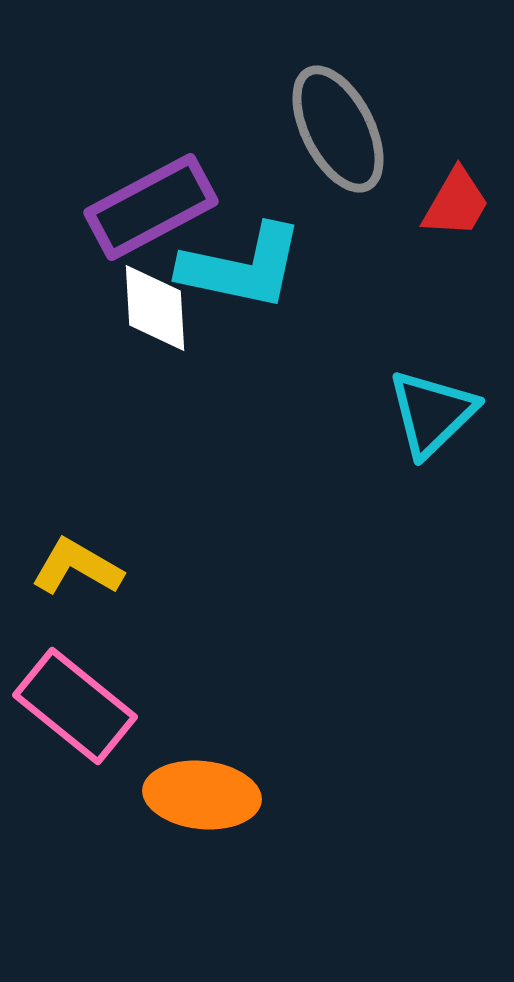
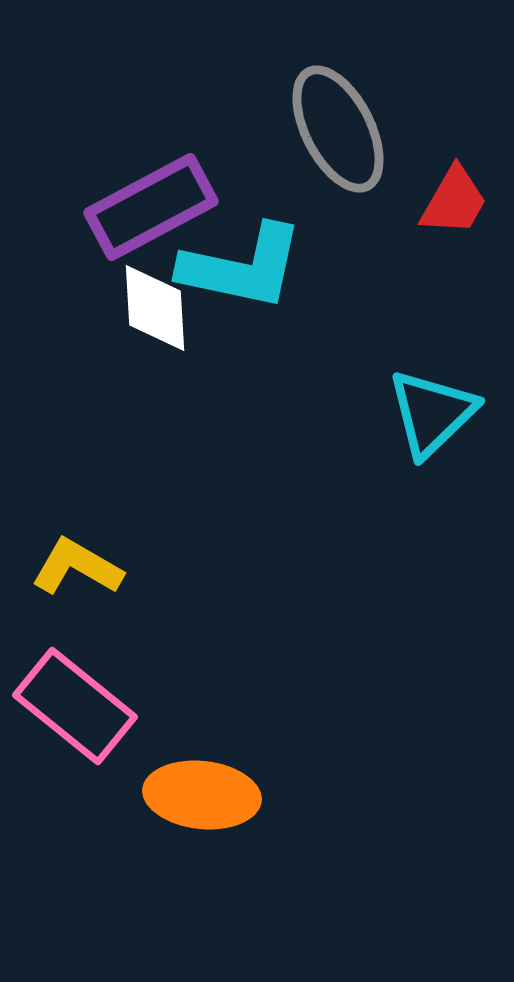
red trapezoid: moved 2 px left, 2 px up
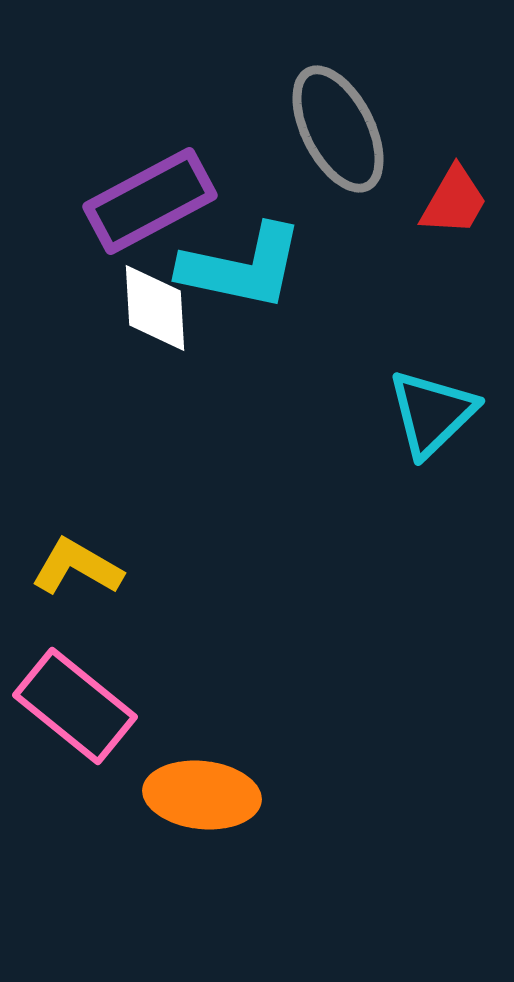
purple rectangle: moved 1 px left, 6 px up
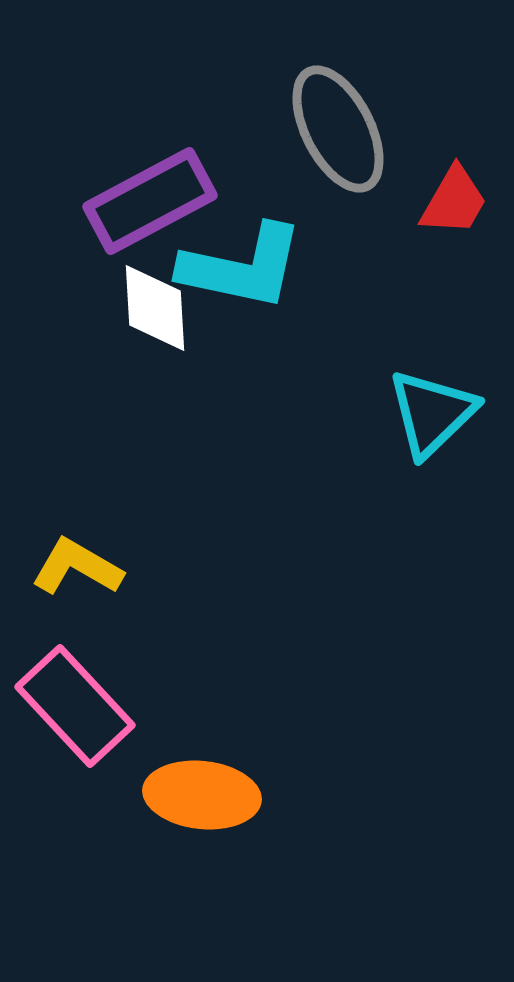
pink rectangle: rotated 8 degrees clockwise
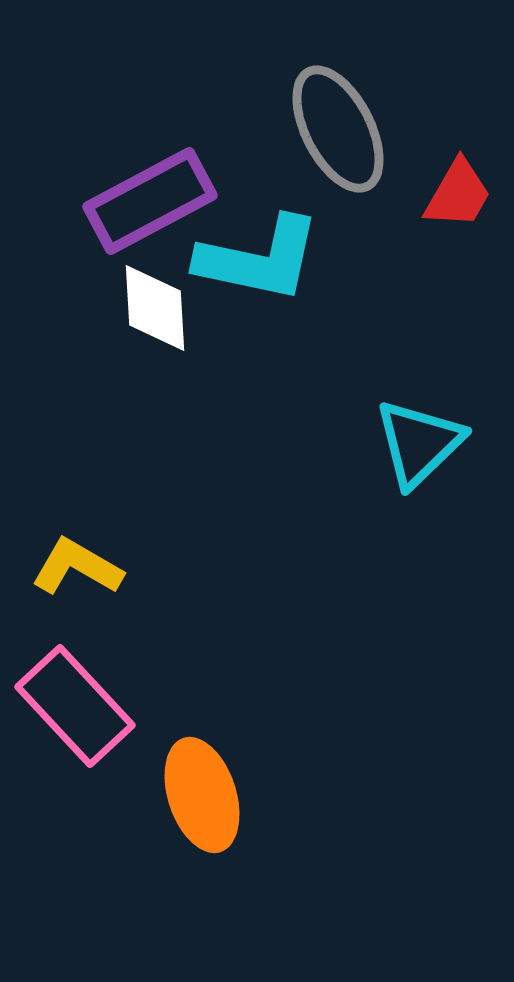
red trapezoid: moved 4 px right, 7 px up
cyan L-shape: moved 17 px right, 8 px up
cyan triangle: moved 13 px left, 30 px down
orange ellipse: rotated 66 degrees clockwise
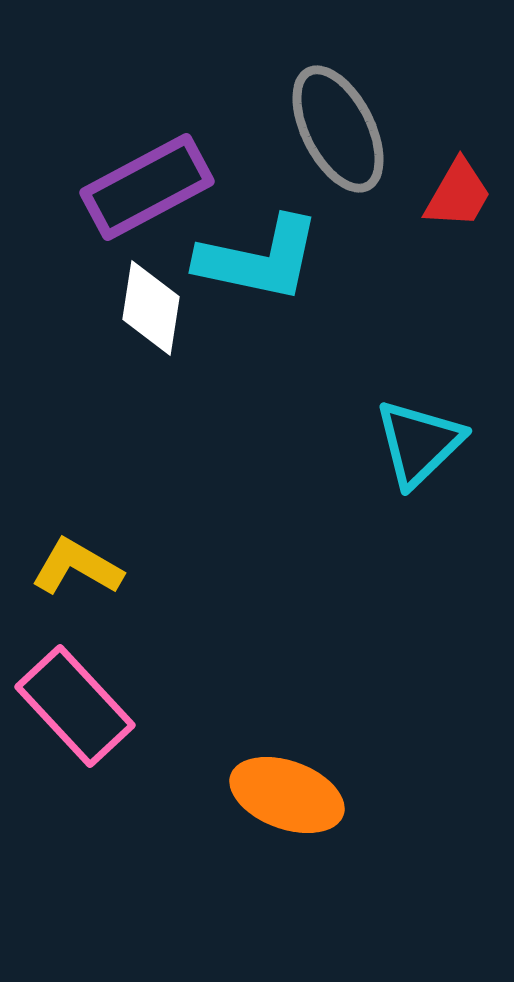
purple rectangle: moved 3 px left, 14 px up
white diamond: moved 4 px left; rotated 12 degrees clockwise
orange ellipse: moved 85 px right; rotated 52 degrees counterclockwise
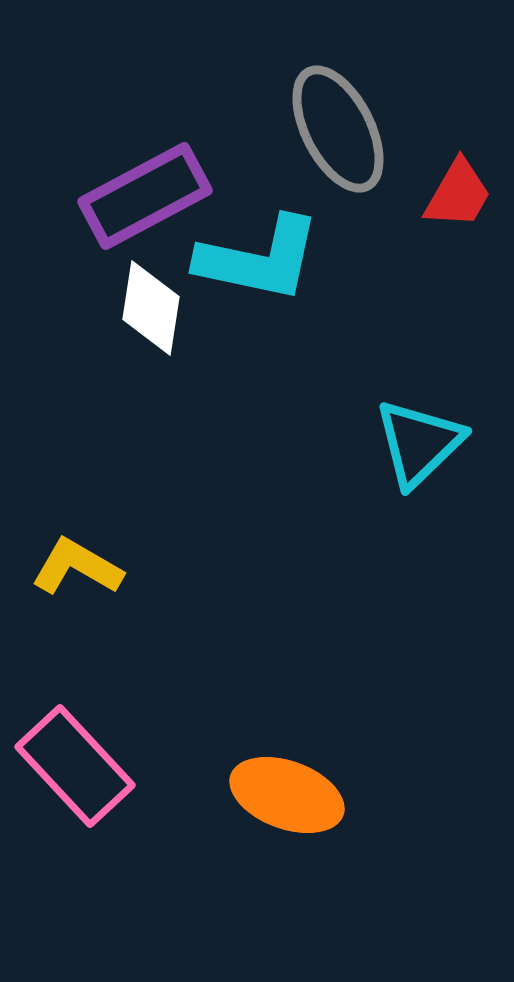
purple rectangle: moved 2 px left, 9 px down
pink rectangle: moved 60 px down
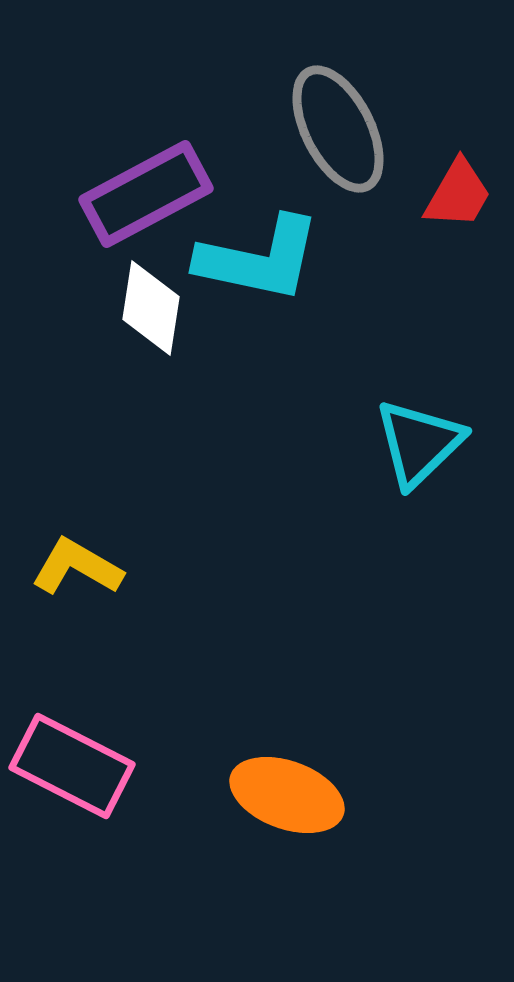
purple rectangle: moved 1 px right, 2 px up
pink rectangle: moved 3 px left; rotated 20 degrees counterclockwise
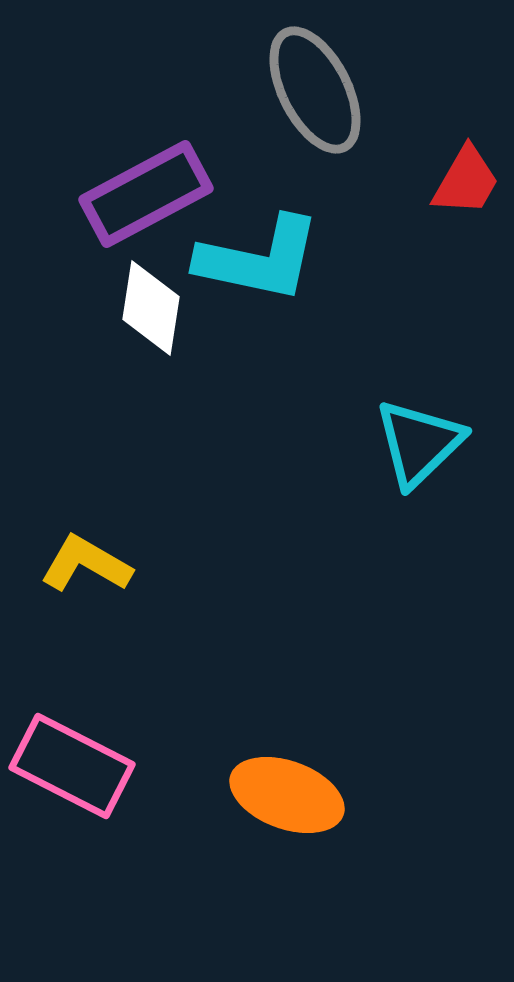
gray ellipse: moved 23 px left, 39 px up
red trapezoid: moved 8 px right, 13 px up
yellow L-shape: moved 9 px right, 3 px up
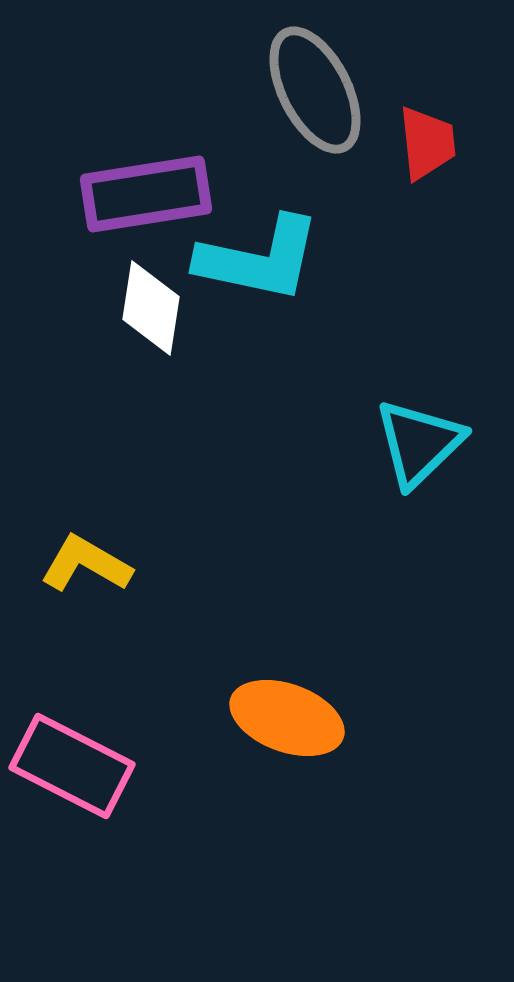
red trapezoid: moved 39 px left, 38 px up; rotated 36 degrees counterclockwise
purple rectangle: rotated 19 degrees clockwise
orange ellipse: moved 77 px up
